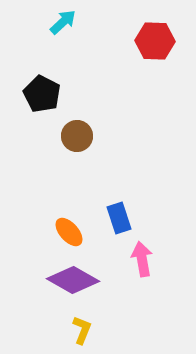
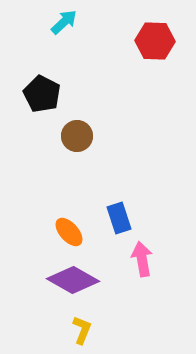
cyan arrow: moved 1 px right
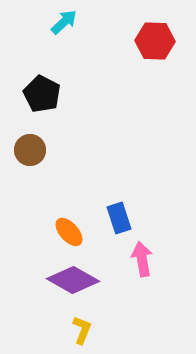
brown circle: moved 47 px left, 14 px down
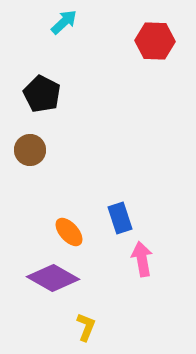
blue rectangle: moved 1 px right
purple diamond: moved 20 px left, 2 px up
yellow L-shape: moved 4 px right, 3 px up
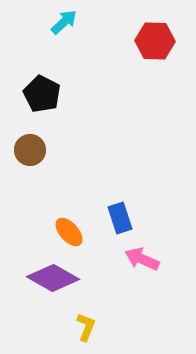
pink arrow: rotated 56 degrees counterclockwise
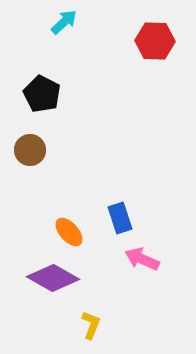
yellow L-shape: moved 5 px right, 2 px up
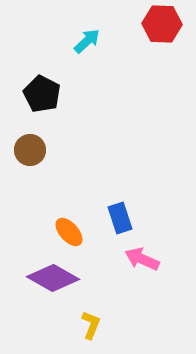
cyan arrow: moved 23 px right, 19 px down
red hexagon: moved 7 px right, 17 px up
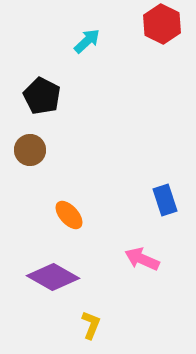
red hexagon: rotated 24 degrees clockwise
black pentagon: moved 2 px down
blue rectangle: moved 45 px right, 18 px up
orange ellipse: moved 17 px up
purple diamond: moved 1 px up
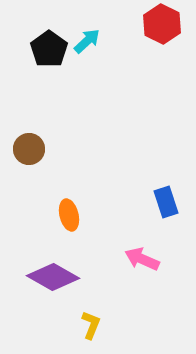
black pentagon: moved 7 px right, 47 px up; rotated 9 degrees clockwise
brown circle: moved 1 px left, 1 px up
blue rectangle: moved 1 px right, 2 px down
orange ellipse: rotated 28 degrees clockwise
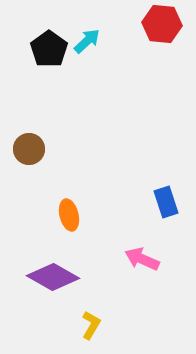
red hexagon: rotated 21 degrees counterclockwise
yellow L-shape: rotated 8 degrees clockwise
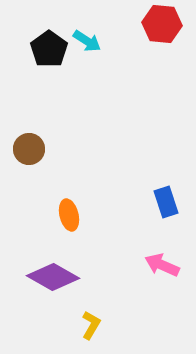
cyan arrow: rotated 76 degrees clockwise
pink arrow: moved 20 px right, 6 px down
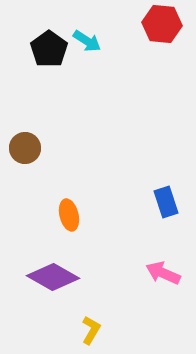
brown circle: moved 4 px left, 1 px up
pink arrow: moved 1 px right, 8 px down
yellow L-shape: moved 5 px down
